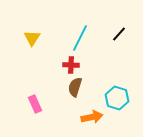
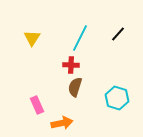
black line: moved 1 px left
pink rectangle: moved 2 px right, 1 px down
orange arrow: moved 30 px left, 6 px down
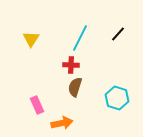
yellow triangle: moved 1 px left, 1 px down
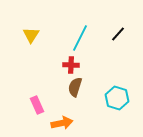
yellow triangle: moved 4 px up
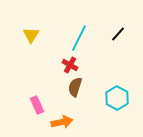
cyan line: moved 1 px left
red cross: moved 1 px left; rotated 28 degrees clockwise
cyan hexagon: rotated 10 degrees clockwise
orange arrow: moved 1 px up
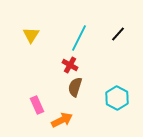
orange arrow: moved 2 px up; rotated 15 degrees counterclockwise
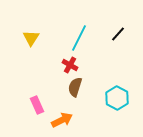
yellow triangle: moved 3 px down
